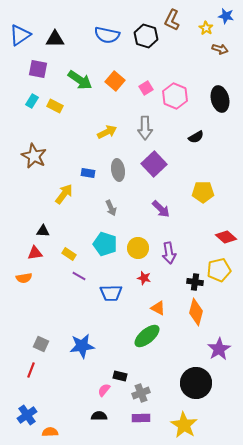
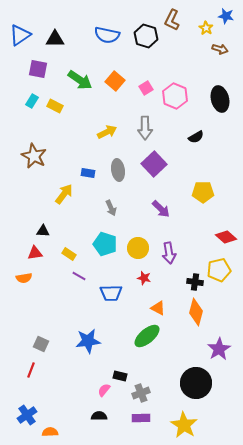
blue star at (82, 346): moved 6 px right, 5 px up
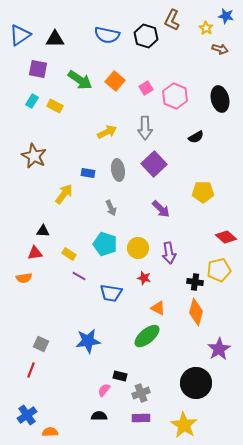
blue trapezoid at (111, 293): rotated 10 degrees clockwise
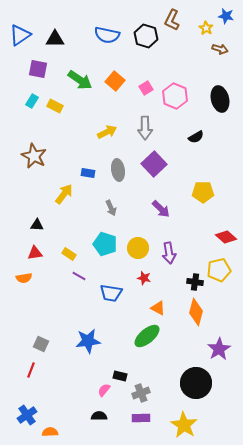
black triangle at (43, 231): moved 6 px left, 6 px up
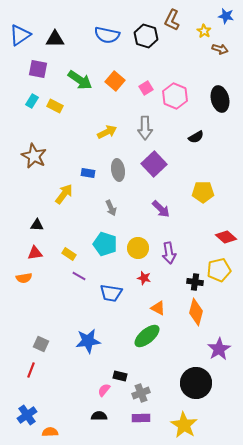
yellow star at (206, 28): moved 2 px left, 3 px down
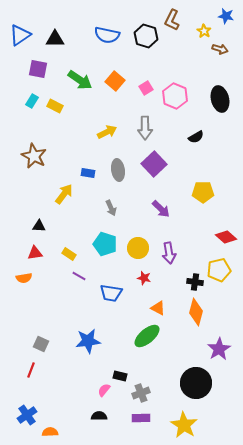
black triangle at (37, 225): moved 2 px right, 1 px down
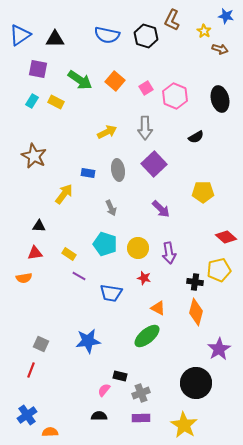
yellow rectangle at (55, 106): moved 1 px right, 4 px up
